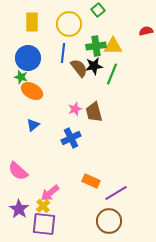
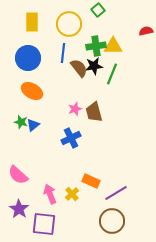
green star: moved 45 px down
pink semicircle: moved 4 px down
pink arrow: moved 1 px down; rotated 108 degrees clockwise
yellow cross: moved 29 px right, 12 px up
brown circle: moved 3 px right
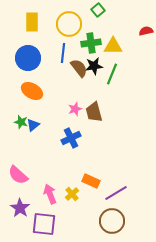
green cross: moved 5 px left, 3 px up
purple star: moved 1 px right, 1 px up
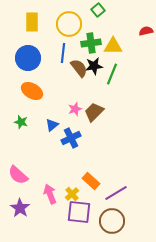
brown trapezoid: rotated 60 degrees clockwise
blue triangle: moved 19 px right
orange rectangle: rotated 18 degrees clockwise
purple square: moved 35 px right, 12 px up
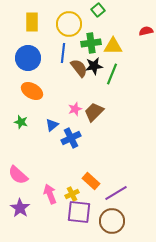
yellow cross: rotated 16 degrees clockwise
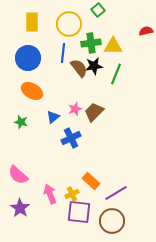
green line: moved 4 px right
blue triangle: moved 1 px right, 8 px up
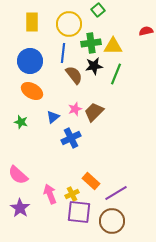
blue circle: moved 2 px right, 3 px down
brown semicircle: moved 5 px left, 7 px down
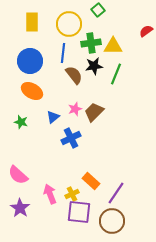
red semicircle: rotated 24 degrees counterclockwise
purple line: rotated 25 degrees counterclockwise
